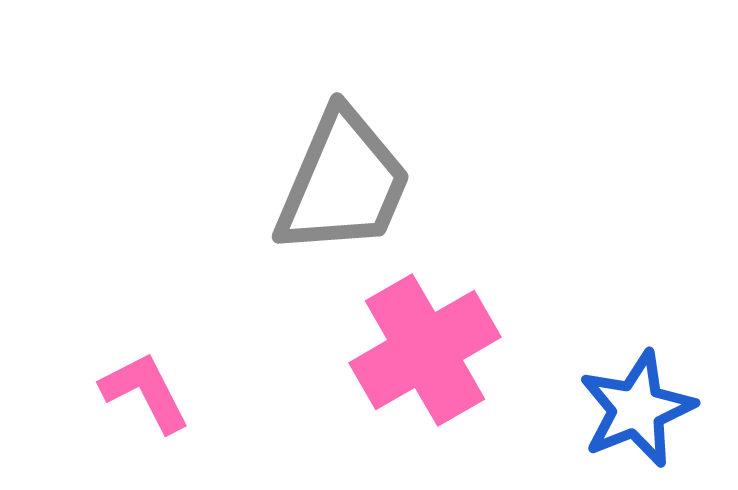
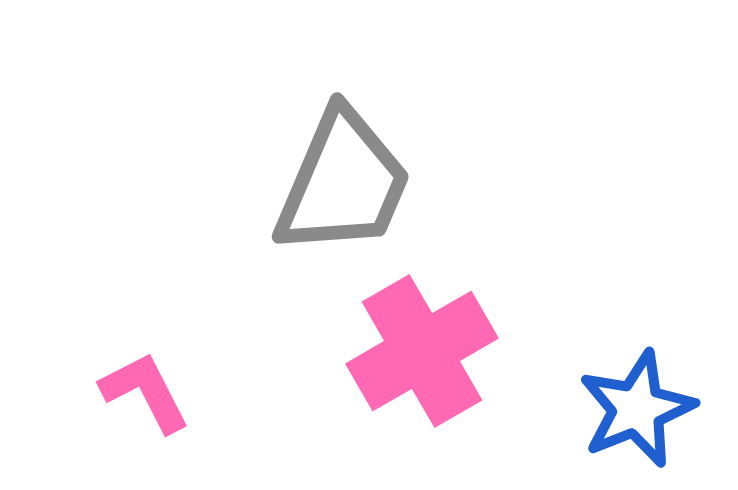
pink cross: moved 3 px left, 1 px down
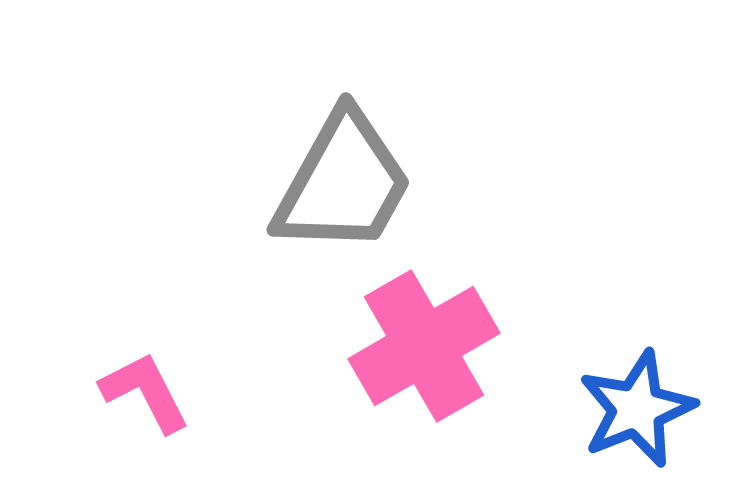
gray trapezoid: rotated 6 degrees clockwise
pink cross: moved 2 px right, 5 px up
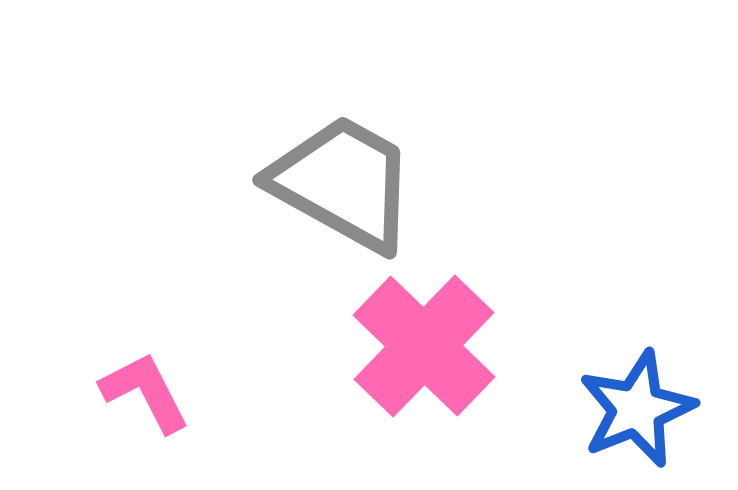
gray trapezoid: rotated 90 degrees counterclockwise
pink cross: rotated 16 degrees counterclockwise
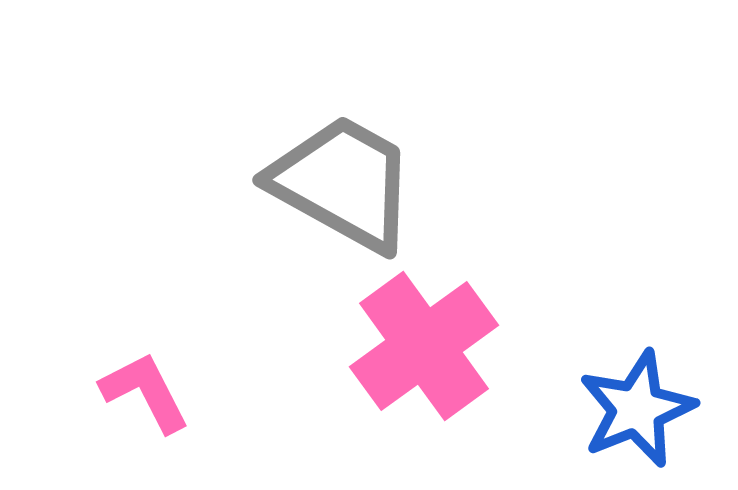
pink cross: rotated 10 degrees clockwise
